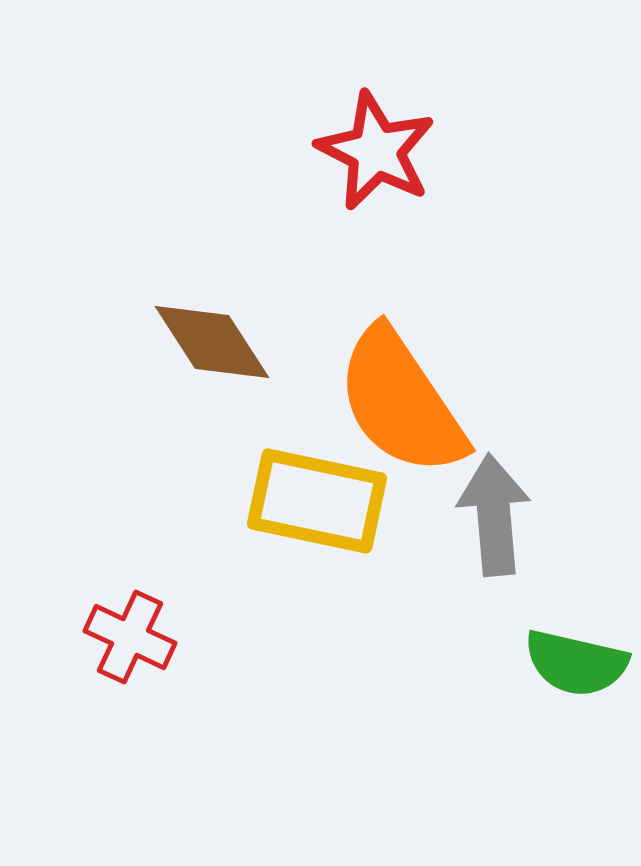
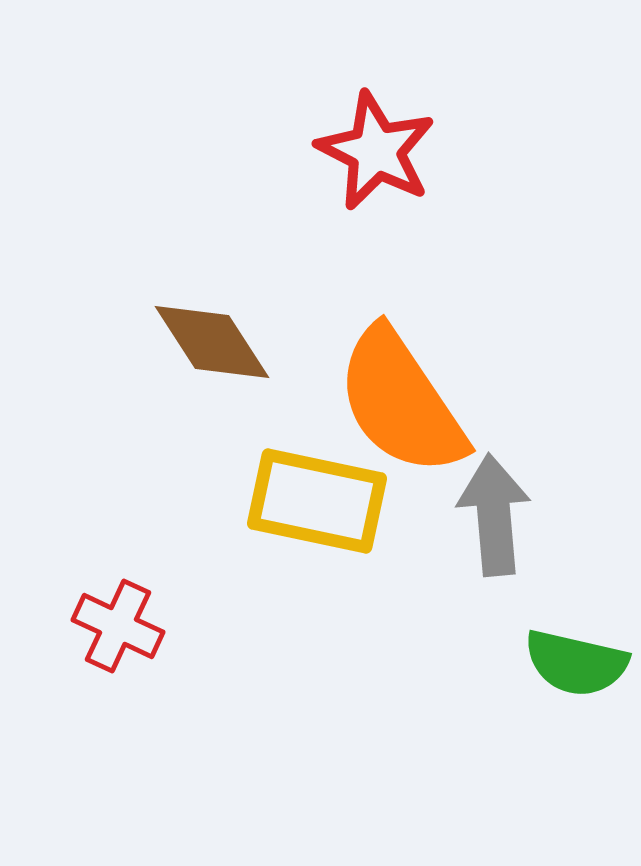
red cross: moved 12 px left, 11 px up
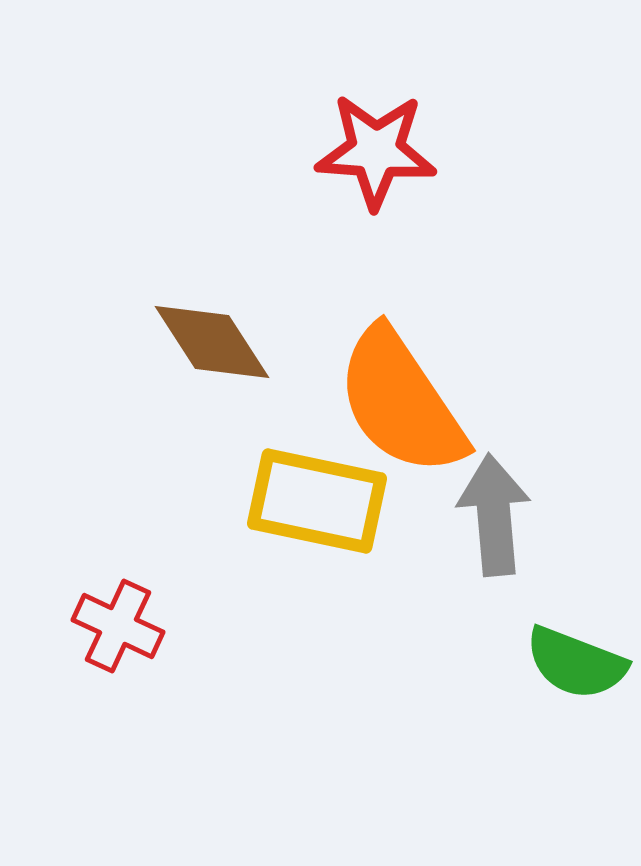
red star: rotated 23 degrees counterclockwise
green semicircle: rotated 8 degrees clockwise
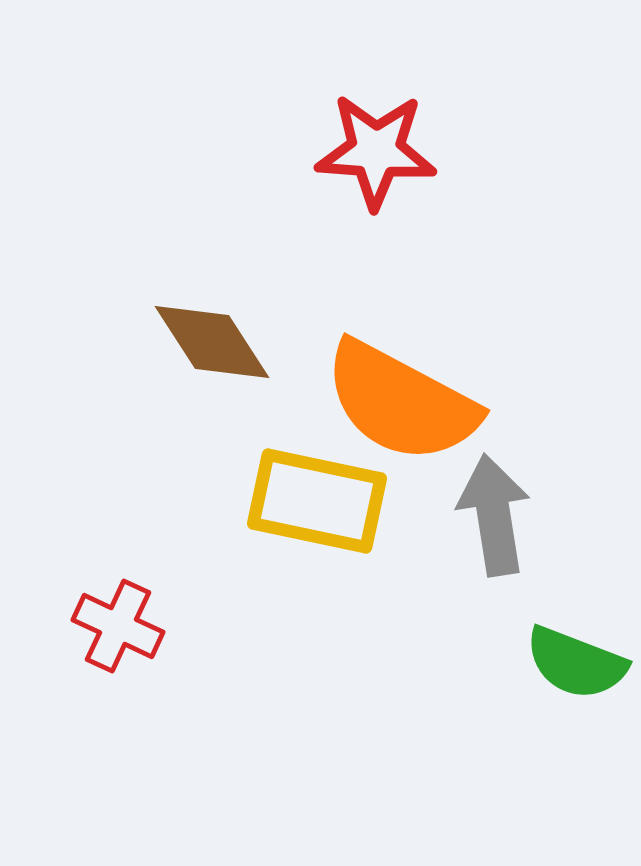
orange semicircle: rotated 28 degrees counterclockwise
gray arrow: rotated 4 degrees counterclockwise
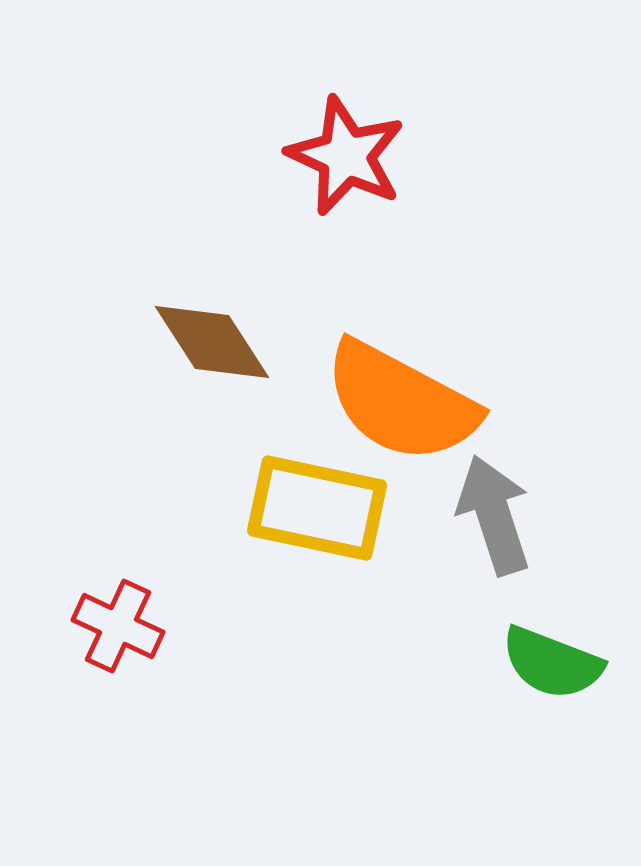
red star: moved 30 px left, 5 px down; rotated 21 degrees clockwise
yellow rectangle: moved 7 px down
gray arrow: rotated 9 degrees counterclockwise
green semicircle: moved 24 px left
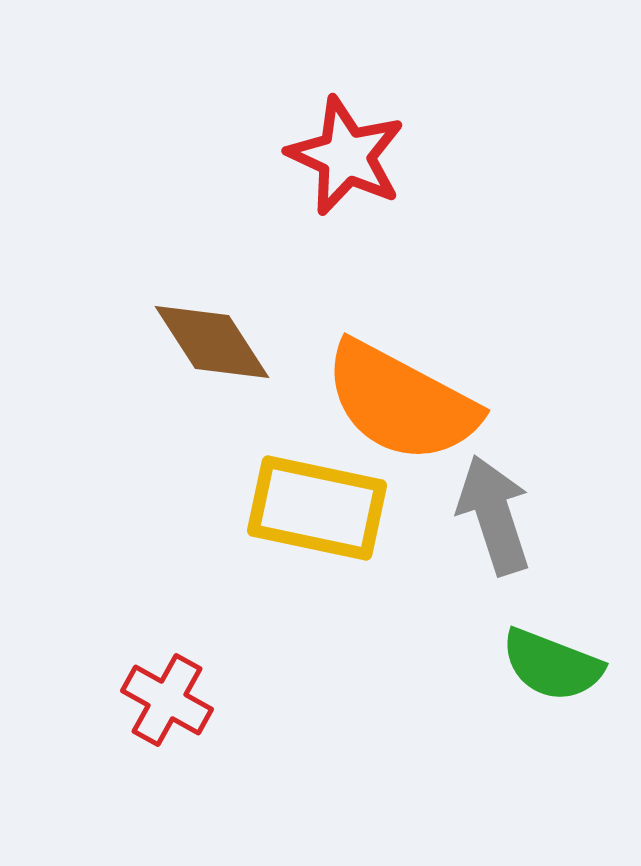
red cross: moved 49 px right, 74 px down; rotated 4 degrees clockwise
green semicircle: moved 2 px down
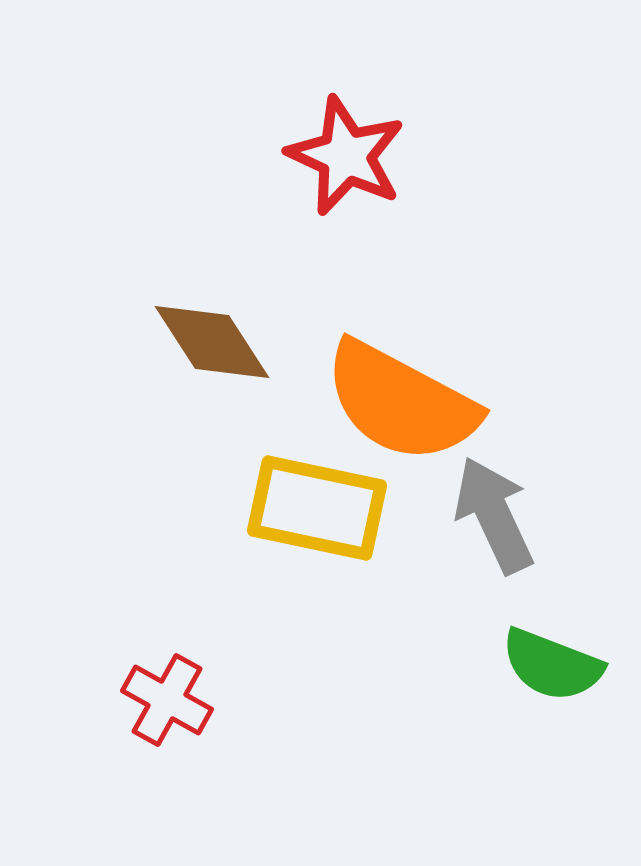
gray arrow: rotated 7 degrees counterclockwise
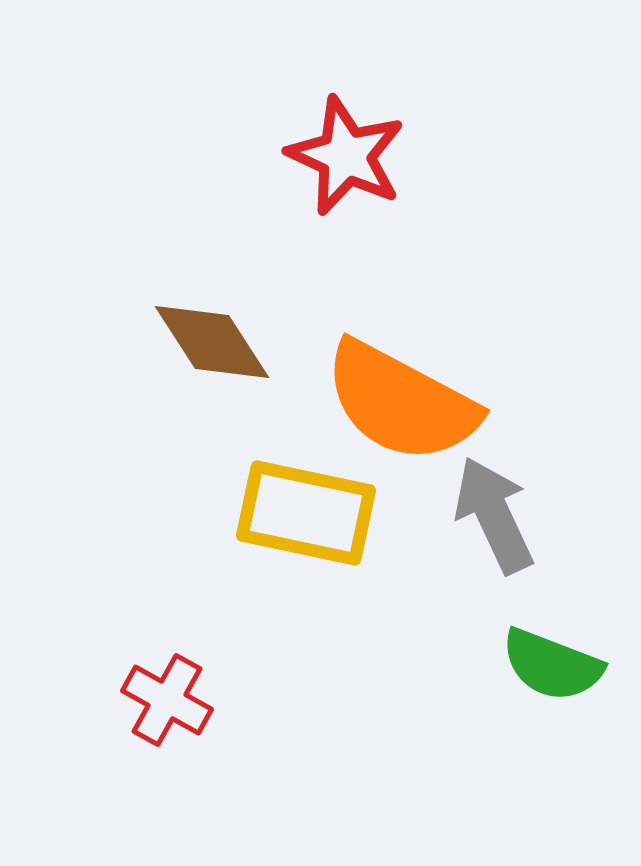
yellow rectangle: moved 11 px left, 5 px down
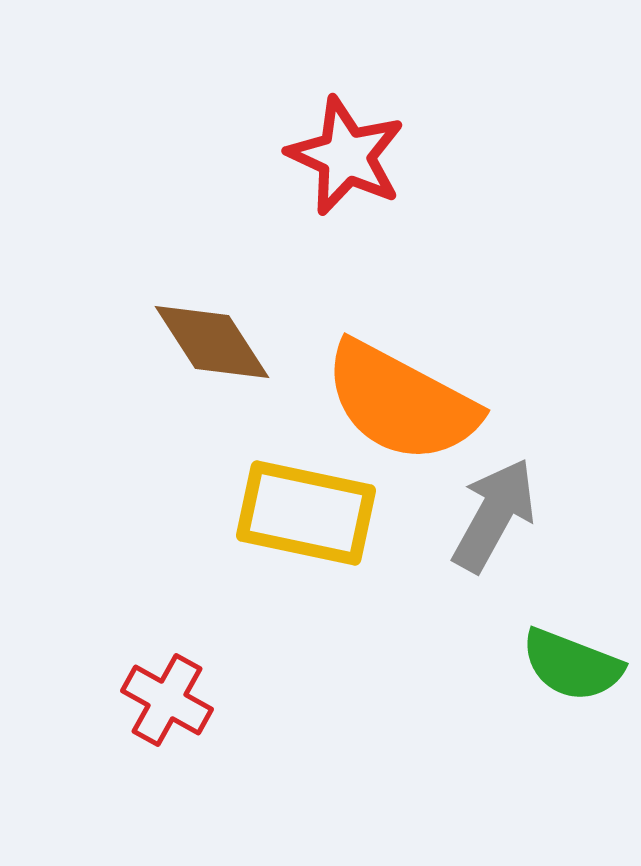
gray arrow: rotated 54 degrees clockwise
green semicircle: moved 20 px right
